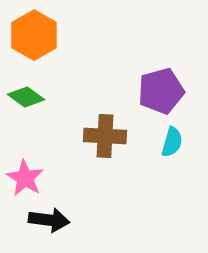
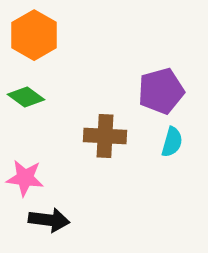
pink star: rotated 24 degrees counterclockwise
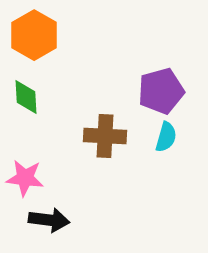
green diamond: rotated 51 degrees clockwise
cyan semicircle: moved 6 px left, 5 px up
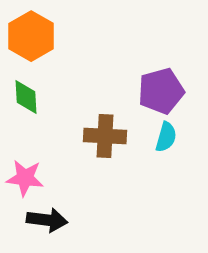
orange hexagon: moved 3 px left, 1 px down
black arrow: moved 2 px left
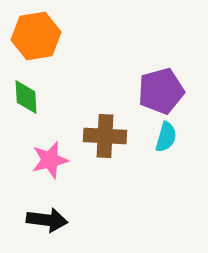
orange hexagon: moved 5 px right; rotated 21 degrees clockwise
pink star: moved 25 px right, 18 px up; rotated 21 degrees counterclockwise
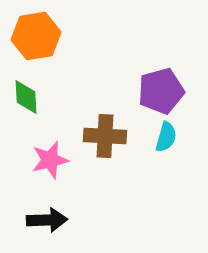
black arrow: rotated 9 degrees counterclockwise
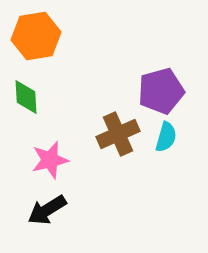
brown cross: moved 13 px right, 2 px up; rotated 27 degrees counterclockwise
black arrow: moved 10 px up; rotated 150 degrees clockwise
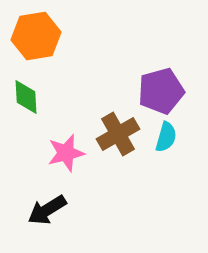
brown cross: rotated 6 degrees counterclockwise
pink star: moved 16 px right, 7 px up
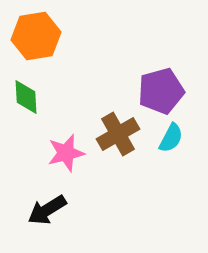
cyan semicircle: moved 5 px right, 1 px down; rotated 12 degrees clockwise
